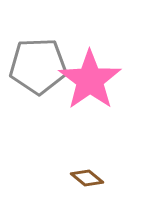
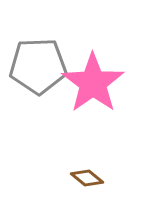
pink star: moved 3 px right, 3 px down
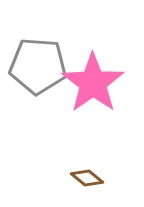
gray pentagon: rotated 6 degrees clockwise
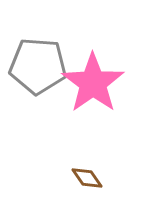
brown diamond: rotated 16 degrees clockwise
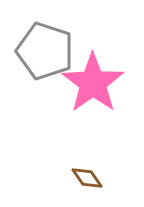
gray pentagon: moved 7 px right, 15 px up; rotated 14 degrees clockwise
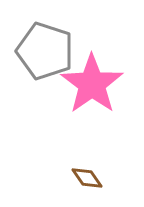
pink star: moved 1 px left, 1 px down
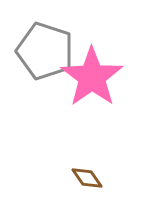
pink star: moved 7 px up
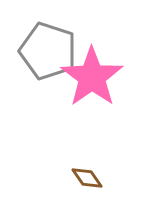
gray pentagon: moved 3 px right
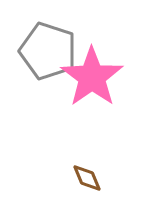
brown diamond: rotated 12 degrees clockwise
